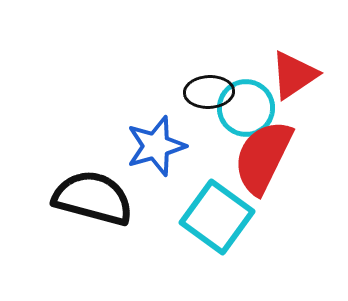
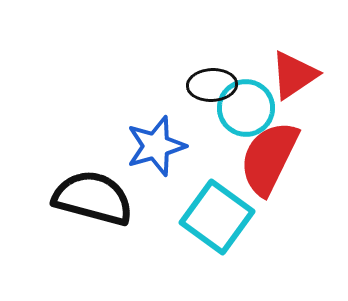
black ellipse: moved 3 px right, 7 px up
red semicircle: moved 6 px right, 1 px down
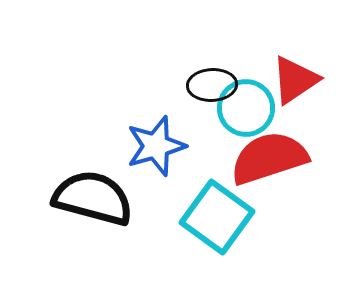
red triangle: moved 1 px right, 5 px down
red semicircle: rotated 46 degrees clockwise
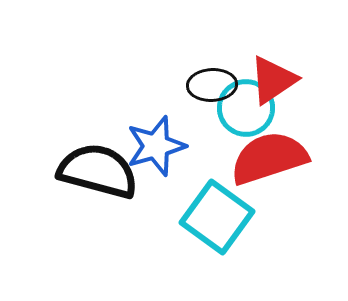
red triangle: moved 22 px left
black semicircle: moved 5 px right, 27 px up
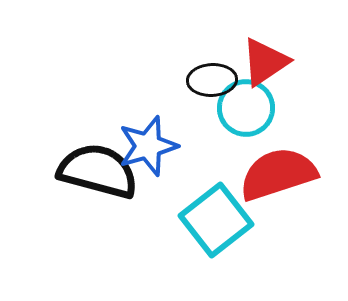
red triangle: moved 8 px left, 18 px up
black ellipse: moved 5 px up
blue star: moved 8 px left
red semicircle: moved 9 px right, 16 px down
cyan square: moved 1 px left, 3 px down; rotated 16 degrees clockwise
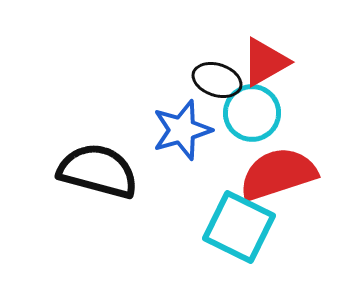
red triangle: rotated 4 degrees clockwise
black ellipse: moved 5 px right; rotated 21 degrees clockwise
cyan circle: moved 6 px right, 5 px down
blue star: moved 34 px right, 16 px up
cyan square: moved 23 px right, 7 px down; rotated 26 degrees counterclockwise
